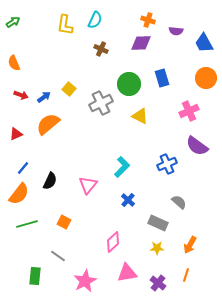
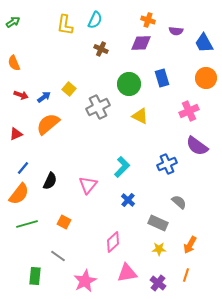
gray cross at (101, 103): moved 3 px left, 4 px down
yellow star at (157, 248): moved 2 px right, 1 px down
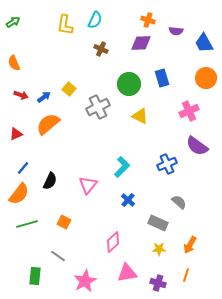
purple cross at (158, 283): rotated 21 degrees counterclockwise
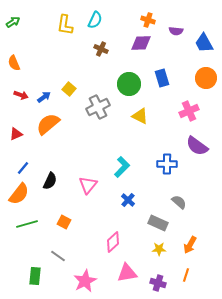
blue cross at (167, 164): rotated 24 degrees clockwise
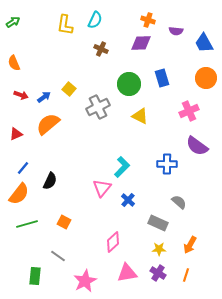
pink triangle at (88, 185): moved 14 px right, 3 px down
purple cross at (158, 283): moved 10 px up; rotated 14 degrees clockwise
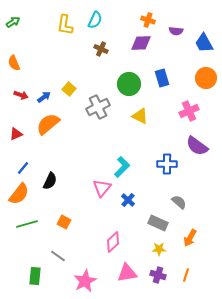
orange arrow at (190, 245): moved 7 px up
purple cross at (158, 273): moved 2 px down; rotated 14 degrees counterclockwise
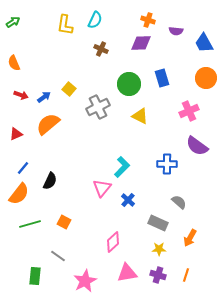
green line at (27, 224): moved 3 px right
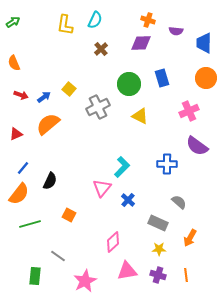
blue trapezoid at (204, 43): rotated 30 degrees clockwise
brown cross at (101, 49): rotated 24 degrees clockwise
orange square at (64, 222): moved 5 px right, 7 px up
pink triangle at (127, 273): moved 2 px up
orange line at (186, 275): rotated 24 degrees counterclockwise
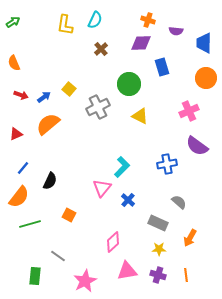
blue rectangle at (162, 78): moved 11 px up
blue cross at (167, 164): rotated 12 degrees counterclockwise
orange semicircle at (19, 194): moved 3 px down
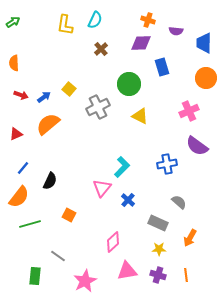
orange semicircle at (14, 63): rotated 21 degrees clockwise
